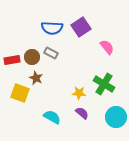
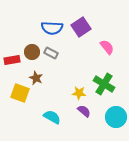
brown circle: moved 5 px up
purple semicircle: moved 2 px right, 2 px up
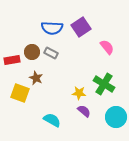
cyan semicircle: moved 3 px down
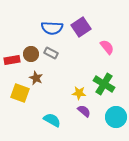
brown circle: moved 1 px left, 2 px down
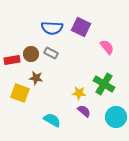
purple square: rotated 30 degrees counterclockwise
brown star: rotated 16 degrees counterclockwise
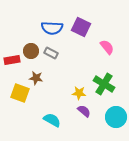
brown circle: moved 3 px up
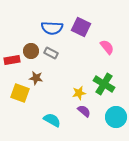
yellow star: rotated 16 degrees counterclockwise
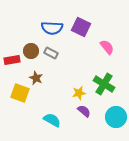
brown star: rotated 16 degrees clockwise
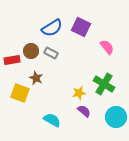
blue semicircle: rotated 35 degrees counterclockwise
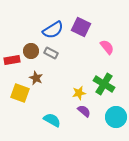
blue semicircle: moved 1 px right, 2 px down
